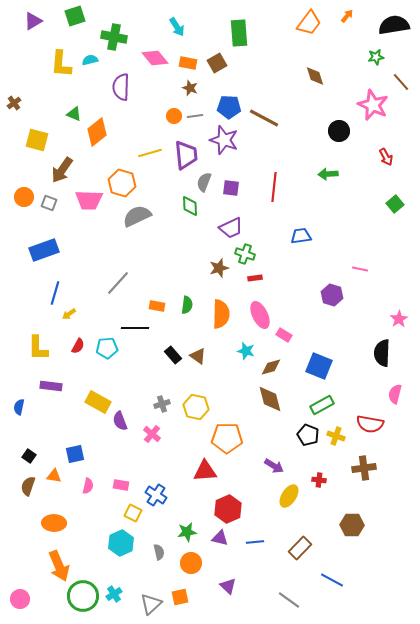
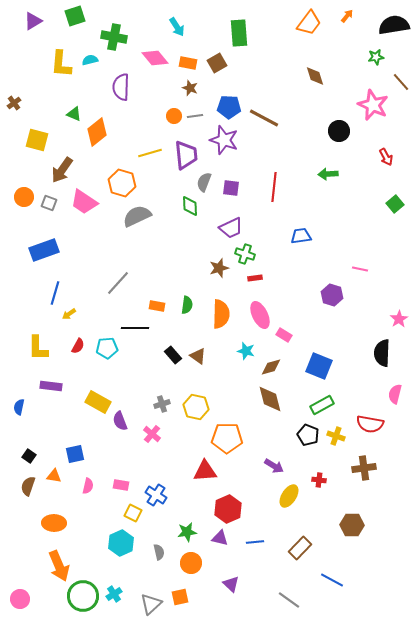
pink trapezoid at (89, 200): moved 5 px left, 2 px down; rotated 32 degrees clockwise
purple triangle at (228, 586): moved 3 px right, 2 px up
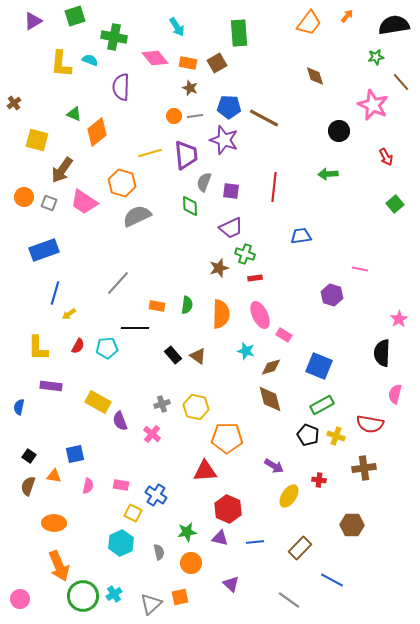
cyan semicircle at (90, 60): rotated 35 degrees clockwise
purple square at (231, 188): moved 3 px down
red hexagon at (228, 509): rotated 12 degrees counterclockwise
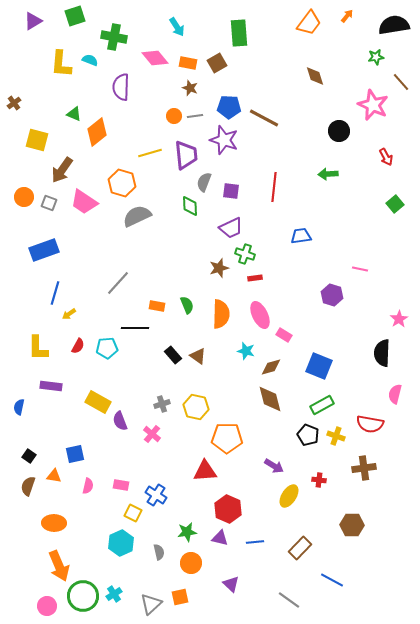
green semicircle at (187, 305): rotated 30 degrees counterclockwise
pink circle at (20, 599): moved 27 px right, 7 px down
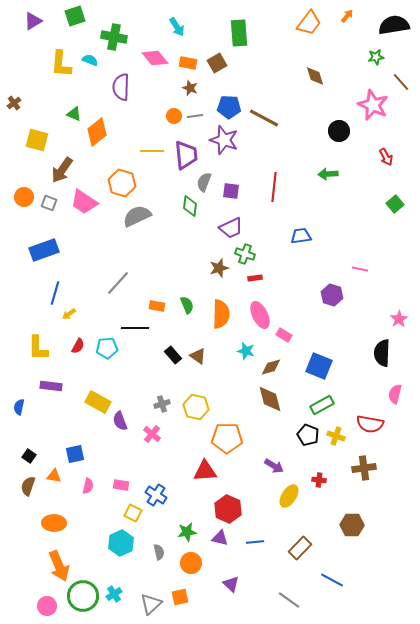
yellow line at (150, 153): moved 2 px right, 2 px up; rotated 15 degrees clockwise
green diamond at (190, 206): rotated 10 degrees clockwise
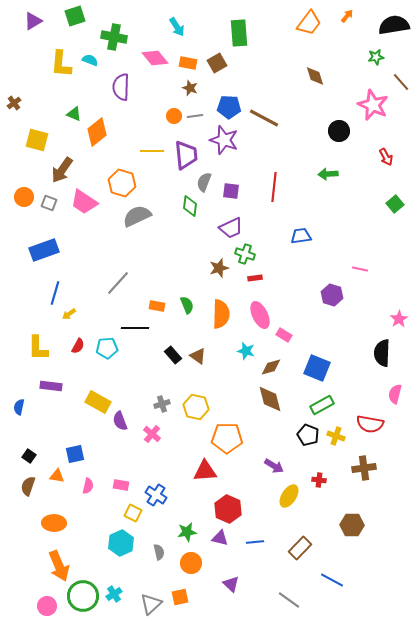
blue square at (319, 366): moved 2 px left, 2 px down
orange triangle at (54, 476): moved 3 px right
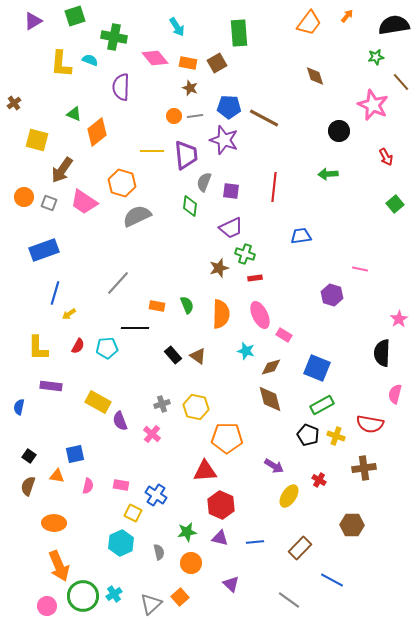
red cross at (319, 480): rotated 24 degrees clockwise
red hexagon at (228, 509): moved 7 px left, 4 px up
orange square at (180, 597): rotated 30 degrees counterclockwise
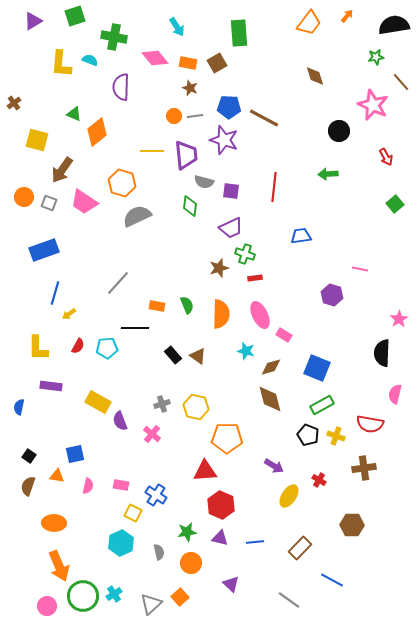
gray semicircle at (204, 182): rotated 96 degrees counterclockwise
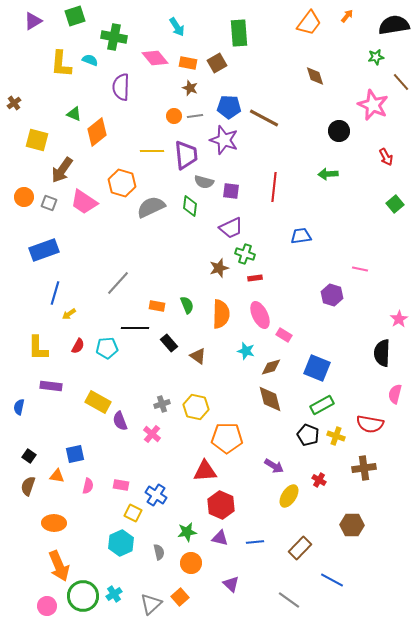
gray semicircle at (137, 216): moved 14 px right, 9 px up
black rectangle at (173, 355): moved 4 px left, 12 px up
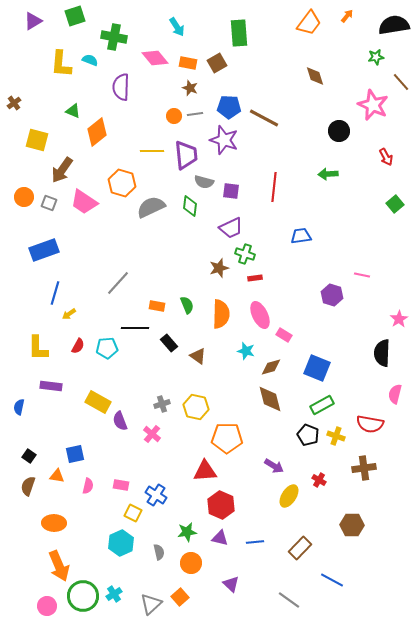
green triangle at (74, 114): moved 1 px left, 3 px up
gray line at (195, 116): moved 2 px up
pink line at (360, 269): moved 2 px right, 6 px down
